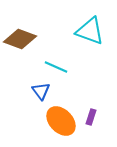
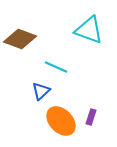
cyan triangle: moved 1 px left, 1 px up
blue triangle: rotated 24 degrees clockwise
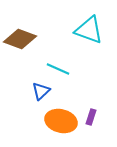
cyan line: moved 2 px right, 2 px down
orange ellipse: rotated 32 degrees counterclockwise
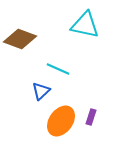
cyan triangle: moved 4 px left, 5 px up; rotated 8 degrees counterclockwise
orange ellipse: rotated 68 degrees counterclockwise
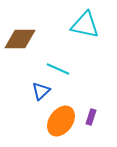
brown diamond: rotated 20 degrees counterclockwise
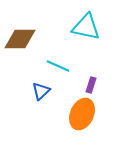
cyan triangle: moved 1 px right, 2 px down
cyan line: moved 3 px up
purple rectangle: moved 32 px up
orange ellipse: moved 21 px right, 7 px up; rotated 12 degrees counterclockwise
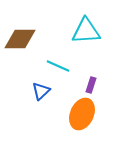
cyan triangle: moved 4 px down; rotated 16 degrees counterclockwise
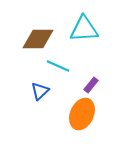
cyan triangle: moved 2 px left, 2 px up
brown diamond: moved 18 px right
purple rectangle: rotated 21 degrees clockwise
blue triangle: moved 1 px left
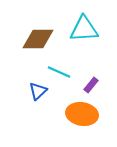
cyan line: moved 1 px right, 6 px down
blue triangle: moved 2 px left
orange ellipse: rotated 76 degrees clockwise
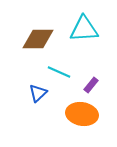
blue triangle: moved 2 px down
